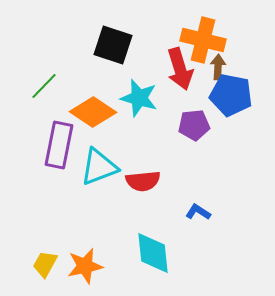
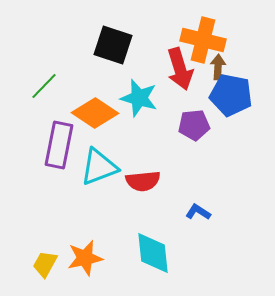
orange diamond: moved 2 px right, 1 px down
orange star: moved 8 px up
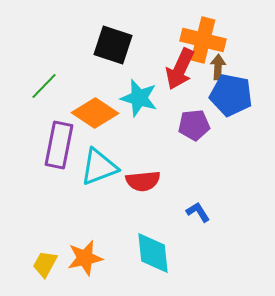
red arrow: rotated 42 degrees clockwise
blue L-shape: rotated 25 degrees clockwise
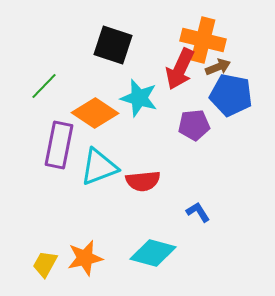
brown arrow: rotated 65 degrees clockwise
cyan diamond: rotated 69 degrees counterclockwise
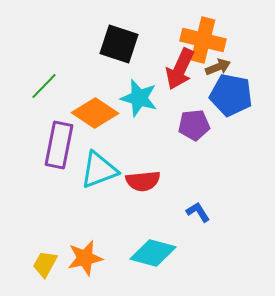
black square: moved 6 px right, 1 px up
cyan triangle: moved 3 px down
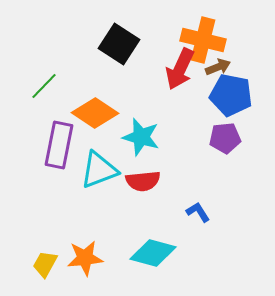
black square: rotated 15 degrees clockwise
cyan star: moved 2 px right, 39 px down
purple pentagon: moved 31 px right, 13 px down
orange star: rotated 6 degrees clockwise
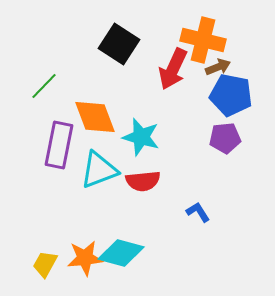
red arrow: moved 7 px left
orange diamond: moved 4 px down; rotated 36 degrees clockwise
cyan diamond: moved 32 px left
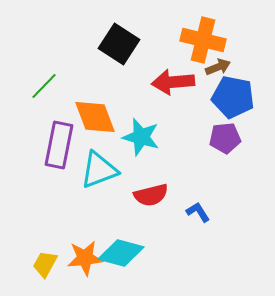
red arrow: moved 13 px down; rotated 60 degrees clockwise
blue pentagon: moved 2 px right, 2 px down
red semicircle: moved 8 px right, 14 px down; rotated 8 degrees counterclockwise
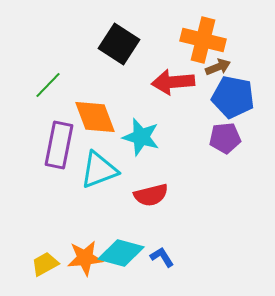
green line: moved 4 px right, 1 px up
blue L-shape: moved 36 px left, 45 px down
yellow trapezoid: rotated 32 degrees clockwise
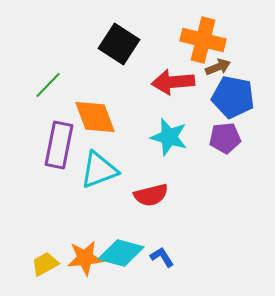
cyan star: moved 28 px right
